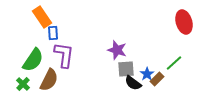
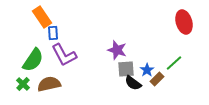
purple L-shape: rotated 144 degrees clockwise
blue star: moved 4 px up
brown semicircle: moved 4 px down; rotated 130 degrees counterclockwise
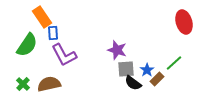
green semicircle: moved 6 px left, 15 px up
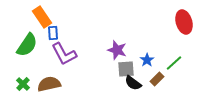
purple L-shape: moved 1 px up
blue star: moved 10 px up
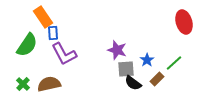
orange rectangle: moved 1 px right
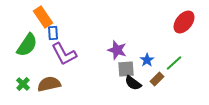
red ellipse: rotated 55 degrees clockwise
